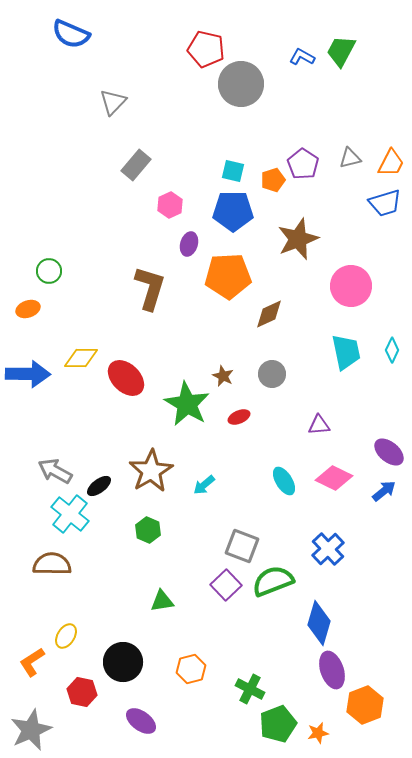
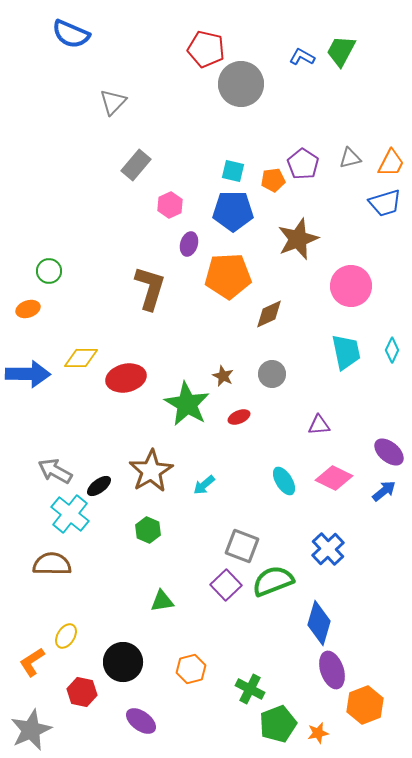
orange pentagon at (273, 180): rotated 10 degrees clockwise
red ellipse at (126, 378): rotated 57 degrees counterclockwise
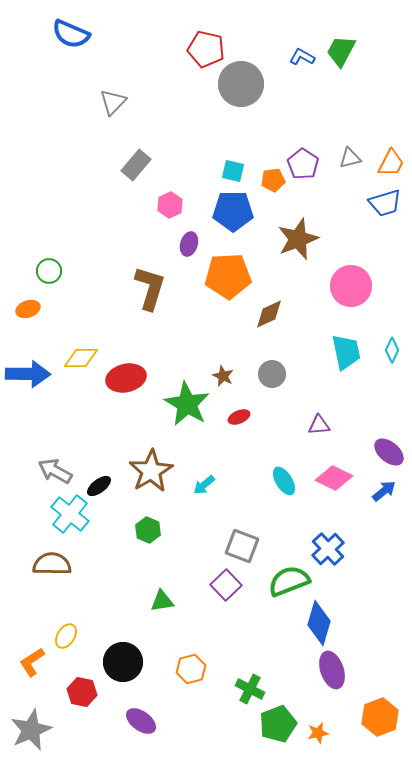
green semicircle at (273, 581): moved 16 px right
orange hexagon at (365, 705): moved 15 px right, 12 px down
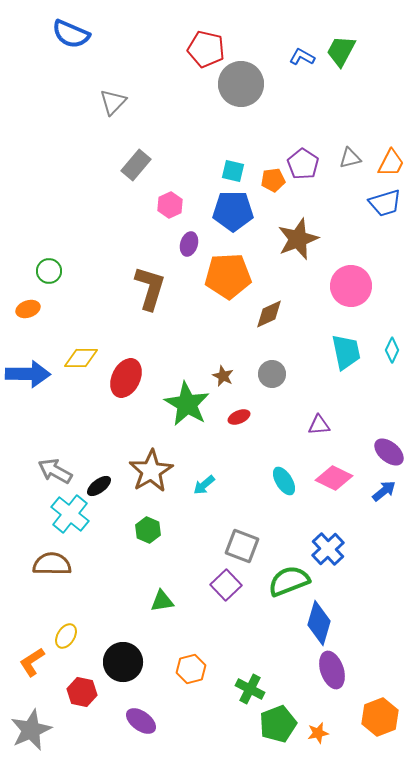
red ellipse at (126, 378): rotated 51 degrees counterclockwise
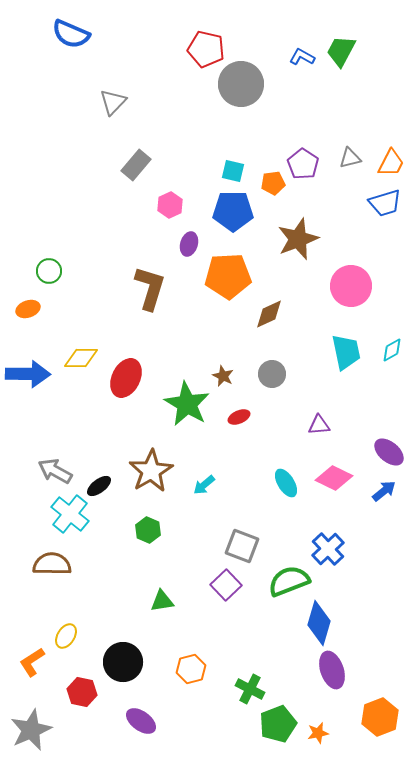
orange pentagon at (273, 180): moved 3 px down
cyan diamond at (392, 350): rotated 35 degrees clockwise
cyan ellipse at (284, 481): moved 2 px right, 2 px down
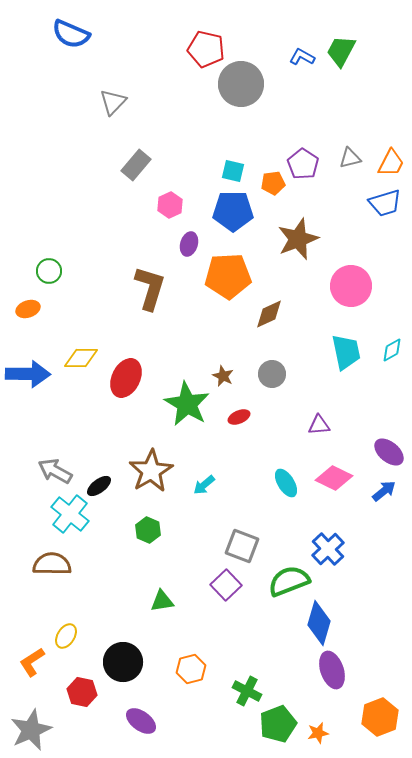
green cross at (250, 689): moved 3 px left, 2 px down
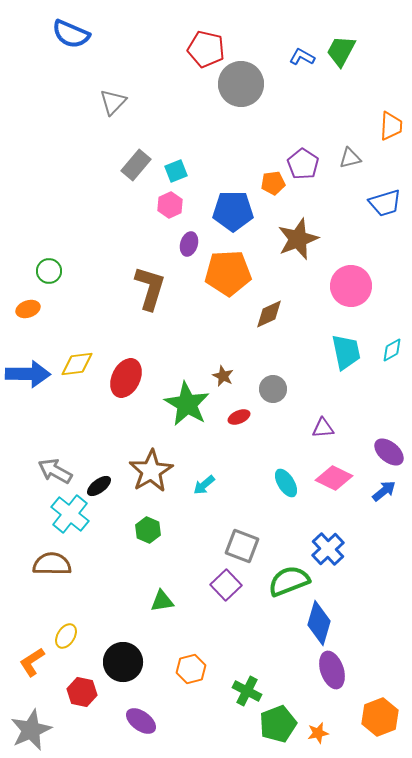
orange trapezoid at (391, 163): moved 37 px up; rotated 24 degrees counterclockwise
cyan square at (233, 171): moved 57 px left; rotated 35 degrees counterclockwise
orange pentagon at (228, 276): moved 3 px up
yellow diamond at (81, 358): moved 4 px left, 6 px down; rotated 8 degrees counterclockwise
gray circle at (272, 374): moved 1 px right, 15 px down
purple triangle at (319, 425): moved 4 px right, 3 px down
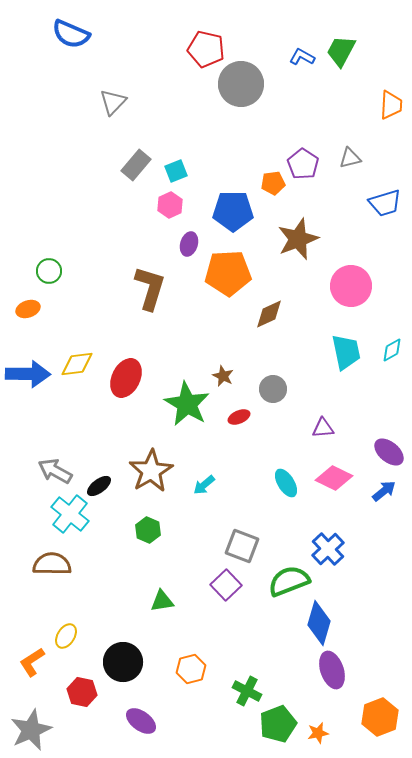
orange trapezoid at (391, 126): moved 21 px up
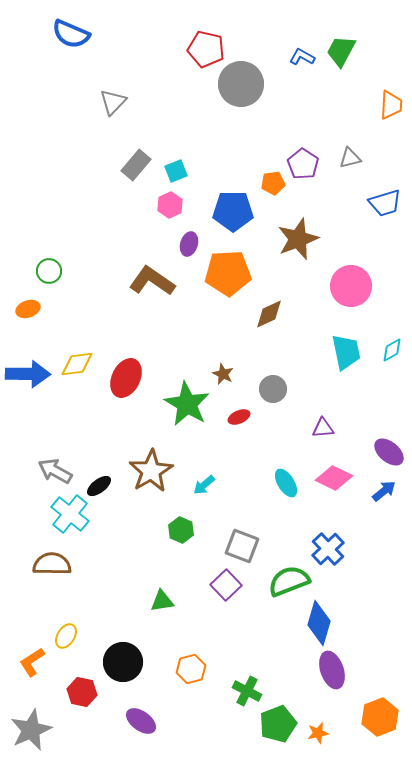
brown L-shape at (150, 288): moved 2 px right, 7 px up; rotated 72 degrees counterclockwise
brown star at (223, 376): moved 2 px up
green hexagon at (148, 530): moved 33 px right
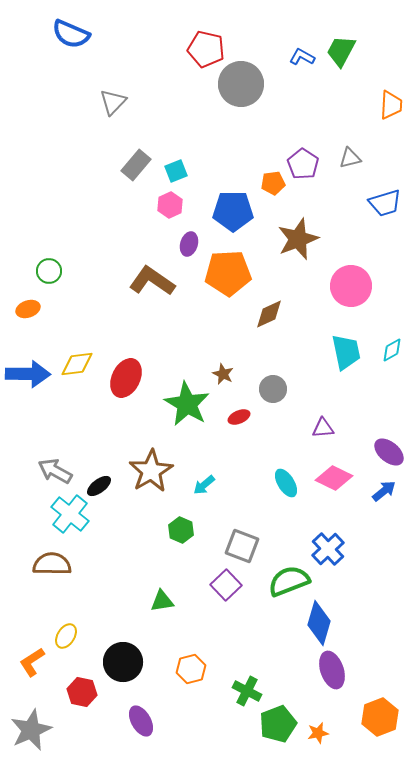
purple ellipse at (141, 721): rotated 24 degrees clockwise
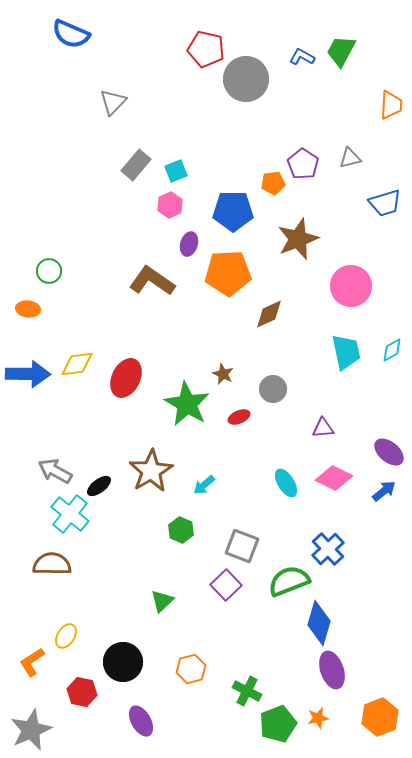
gray circle at (241, 84): moved 5 px right, 5 px up
orange ellipse at (28, 309): rotated 25 degrees clockwise
green triangle at (162, 601): rotated 35 degrees counterclockwise
orange star at (318, 733): moved 15 px up
